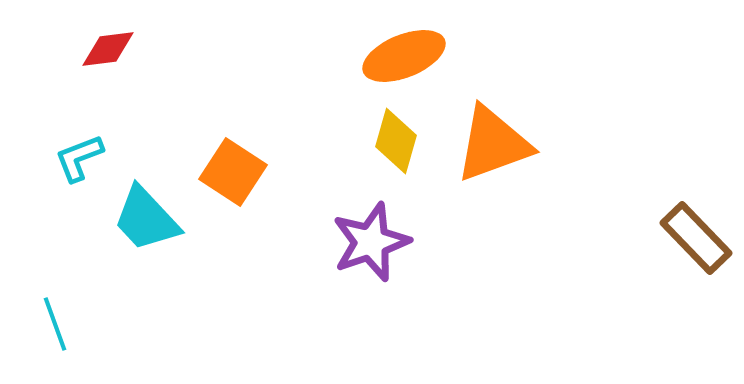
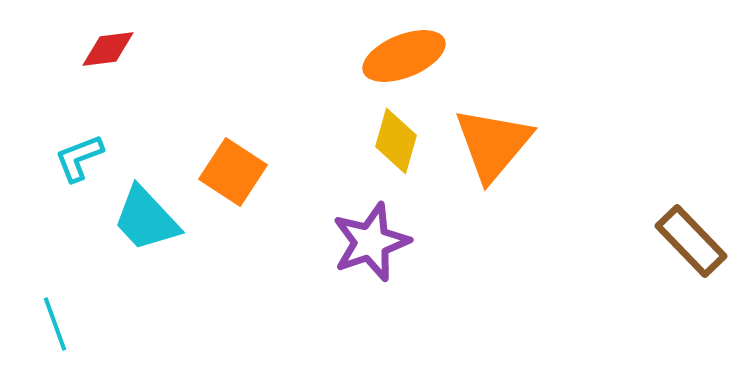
orange triangle: rotated 30 degrees counterclockwise
brown rectangle: moved 5 px left, 3 px down
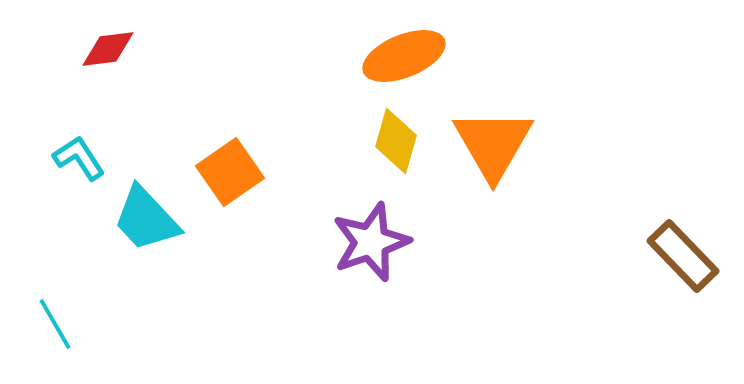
orange triangle: rotated 10 degrees counterclockwise
cyan L-shape: rotated 78 degrees clockwise
orange square: moved 3 px left; rotated 22 degrees clockwise
brown rectangle: moved 8 px left, 15 px down
cyan line: rotated 10 degrees counterclockwise
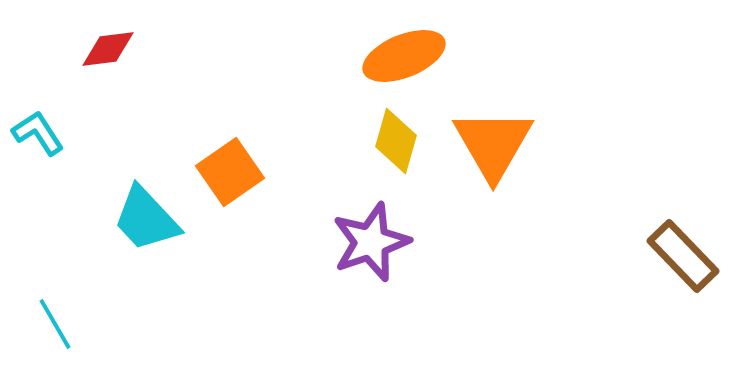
cyan L-shape: moved 41 px left, 25 px up
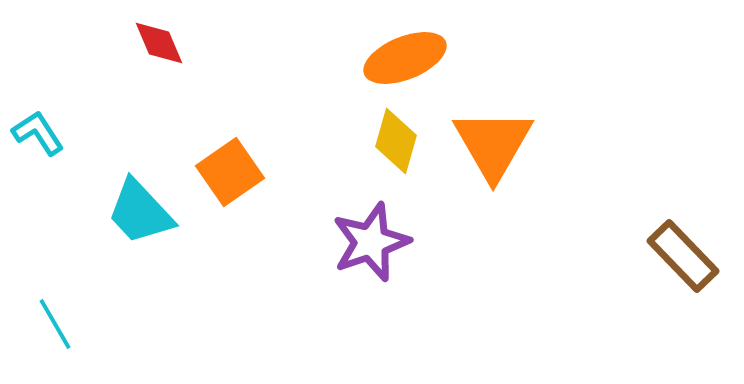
red diamond: moved 51 px right, 6 px up; rotated 74 degrees clockwise
orange ellipse: moved 1 px right, 2 px down
cyan trapezoid: moved 6 px left, 7 px up
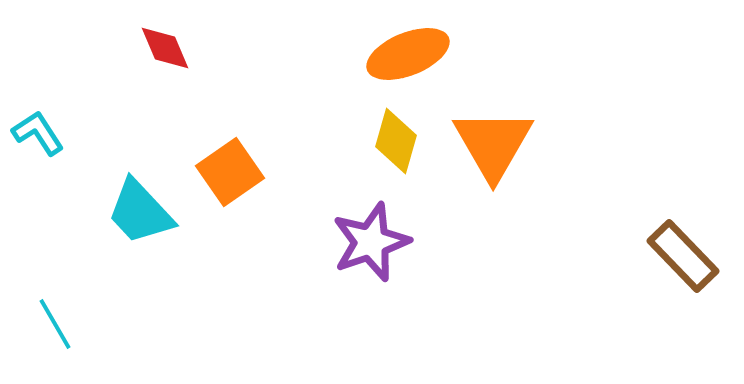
red diamond: moved 6 px right, 5 px down
orange ellipse: moved 3 px right, 4 px up
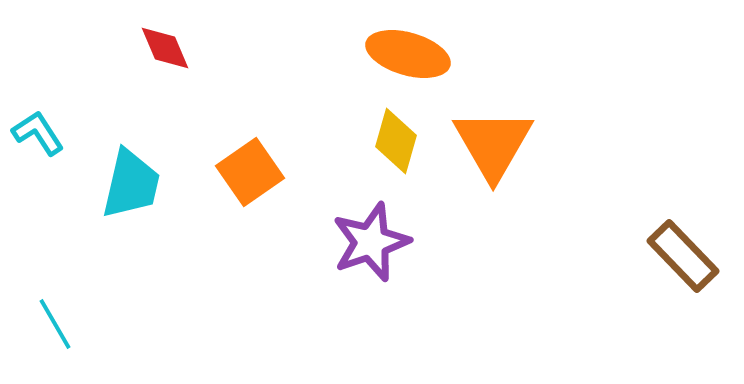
orange ellipse: rotated 38 degrees clockwise
orange square: moved 20 px right
cyan trapezoid: moved 9 px left, 28 px up; rotated 124 degrees counterclockwise
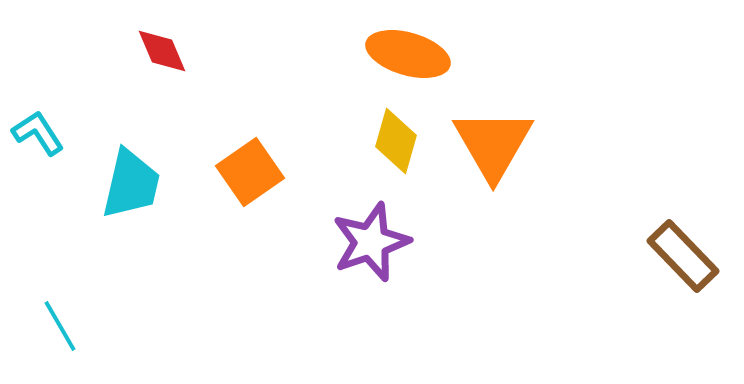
red diamond: moved 3 px left, 3 px down
cyan line: moved 5 px right, 2 px down
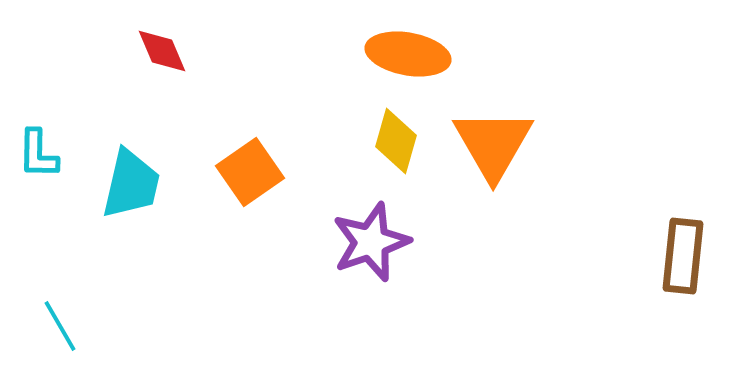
orange ellipse: rotated 6 degrees counterclockwise
cyan L-shape: moved 21 px down; rotated 146 degrees counterclockwise
brown rectangle: rotated 50 degrees clockwise
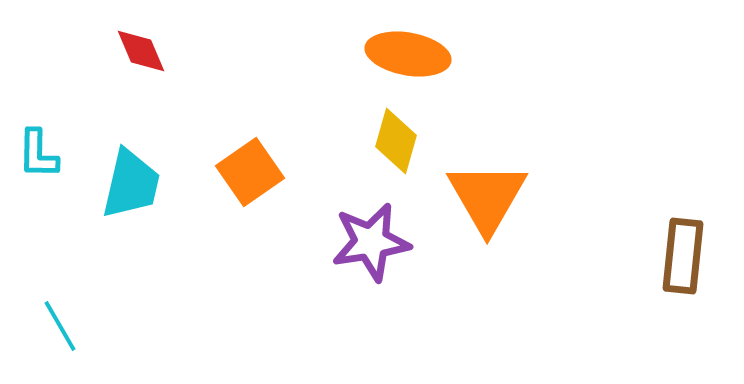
red diamond: moved 21 px left
orange triangle: moved 6 px left, 53 px down
purple star: rotated 10 degrees clockwise
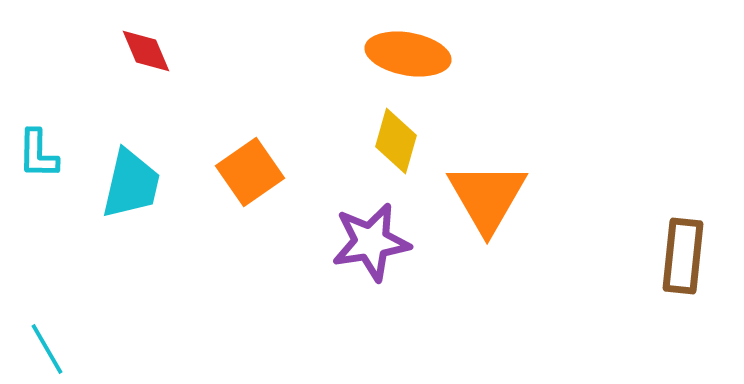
red diamond: moved 5 px right
cyan line: moved 13 px left, 23 px down
